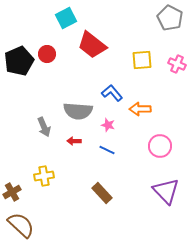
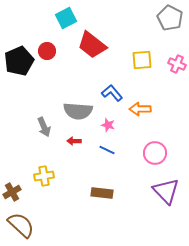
red circle: moved 3 px up
pink circle: moved 5 px left, 7 px down
brown rectangle: rotated 40 degrees counterclockwise
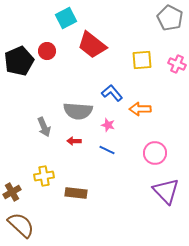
brown rectangle: moved 26 px left
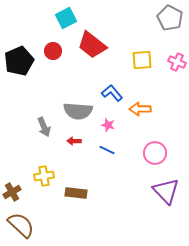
red circle: moved 6 px right
pink cross: moved 2 px up
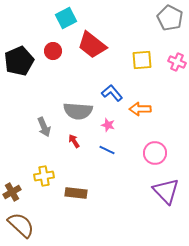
red arrow: rotated 56 degrees clockwise
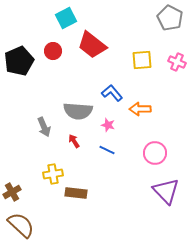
yellow cross: moved 9 px right, 2 px up
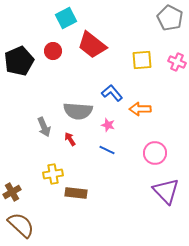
red arrow: moved 4 px left, 2 px up
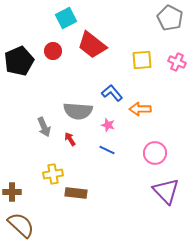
brown cross: rotated 30 degrees clockwise
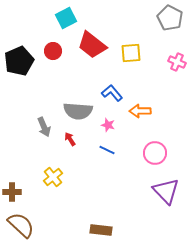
yellow square: moved 11 px left, 7 px up
orange arrow: moved 2 px down
yellow cross: moved 3 px down; rotated 30 degrees counterclockwise
brown rectangle: moved 25 px right, 37 px down
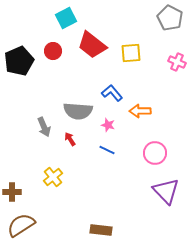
brown semicircle: rotated 76 degrees counterclockwise
